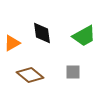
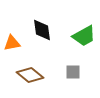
black diamond: moved 3 px up
orange triangle: rotated 18 degrees clockwise
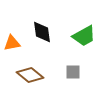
black diamond: moved 2 px down
